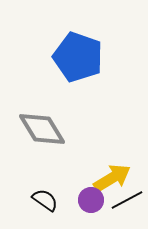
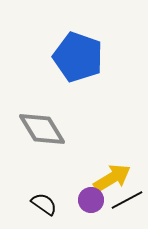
black semicircle: moved 1 px left, 4 px down
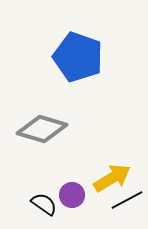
gray diamond: rotated 42 degrees counterclockwise
purple circle: moved 19 px left, 5 px up
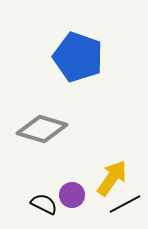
yellow arrow: rotated 24 degrees counterclockwise
black line: moved 2 px left, 4 px down
black semicircle: rotated 8 degrees counterclockwise
